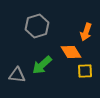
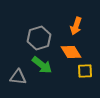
gray hexagon: moved 2 px right, 12 px down
orange arrow: moved 10 px left, 6 px up
green arrow: rotated 100 degrees counterclockwise
gray triangle: moved 1 px right, 2 px down
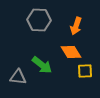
gray hexagon: moved 18 px up; rotated 20 degrees clockwise
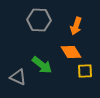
gray triangle: rotated 18 degrees clockwise
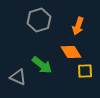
gray hexagon: rotated 20 degrees counterclockwise
orange arrow: moved 2 px right
